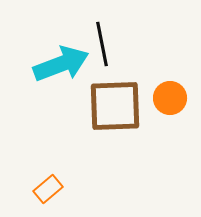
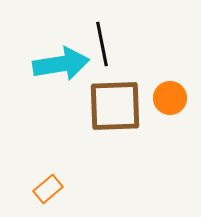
cyan arrow: rotated 12 degrees clockwise
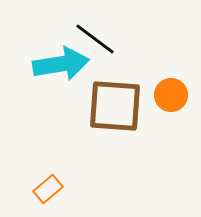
black line: moved 7 px left, 5 px up; rotated 42 degrees counterclockwise
orange circle: moved 1 px right, 3 px up
brown square: rotated 6 degrees clockwise
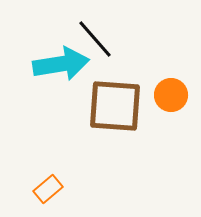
black line: rotated 12 degrees clockwise
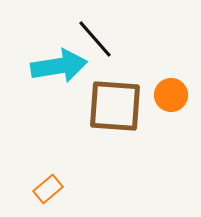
cyan arrow: moved 2 px left, 2 px down
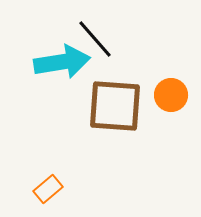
cyan arrow: moved 3 px right, 4 px up
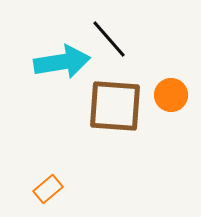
black line: moved 14 px right
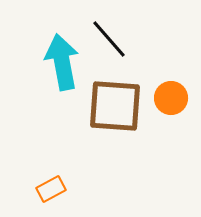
cyan arrow: rotated 92 degrees counterclockwise
orange circle: moved 3 px down
orange rectangle: moved 3 px right; rotated 12 degrees clockwise
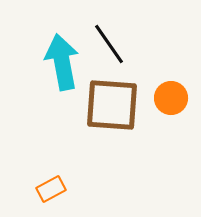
black line: moved 5 px down; rotated 6 degrees clockwise
brown square: moved 3 px left, 1 px up
